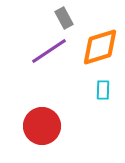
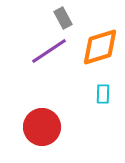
gray rectangle: moved 1 px left
cyan rectangle: moved 4 px down
red circle: moved 1 px down
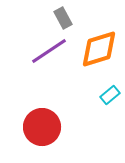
orange diamond: moved 1 px left, 2 px down
cyan rectangle: moved 7 px right, 1 px down; rotated 48 degrees clockwise
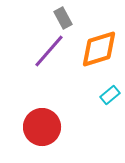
purple line: rotated 15 degrees counterclockwise
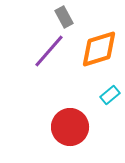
gray rectangle: moved 1 px right, 1 px up
red circle: moved 28 px right
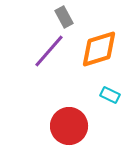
cyan rectangle: rotated 66 degrees clockwise
red circle: moved 1 px left, 1 px up
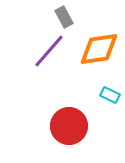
orange diamond: rotated 9 degrees clockwise
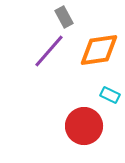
orange diamond: moved 1 px down
red circle: moved 15 px right
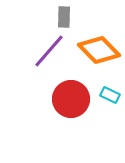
gray rectangle: rotated 30 degrees clockwise
orange diamond: rotated 54 degrees clockwise
red circle: moved 13 px left, 27 px up
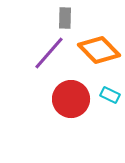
gray rectangle: moved 1 px right, 1 px down
purple line: moved 2 px down
